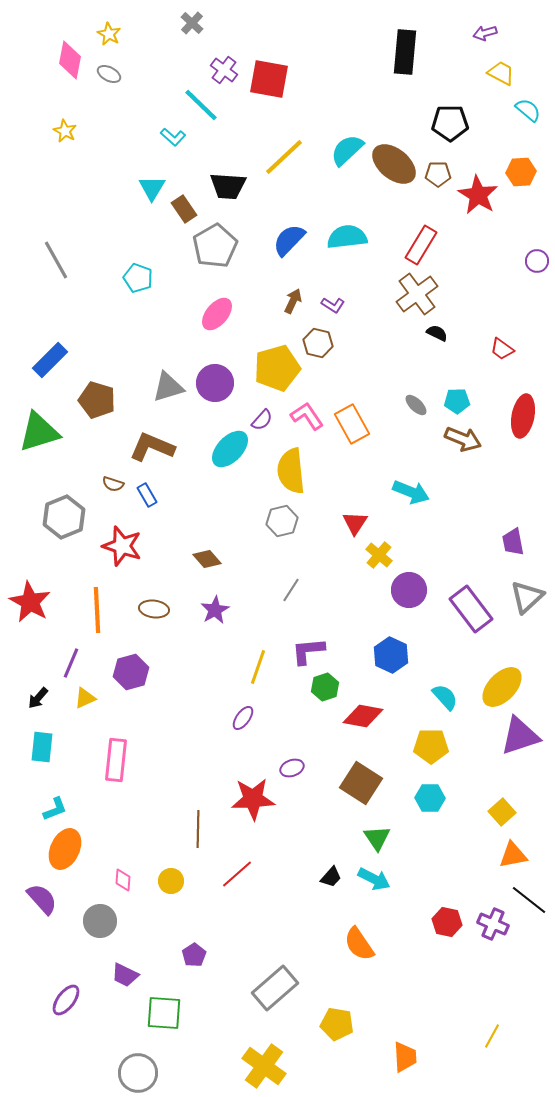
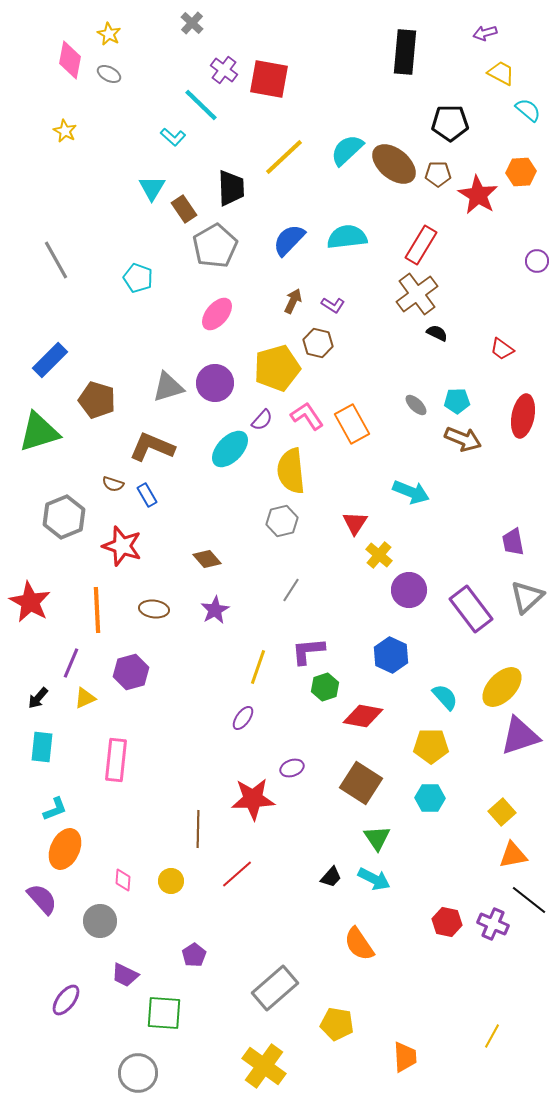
black trapezoid at (228, 186): moved 3 px right, 2 px down; rotated 96 degrees counterclockwise
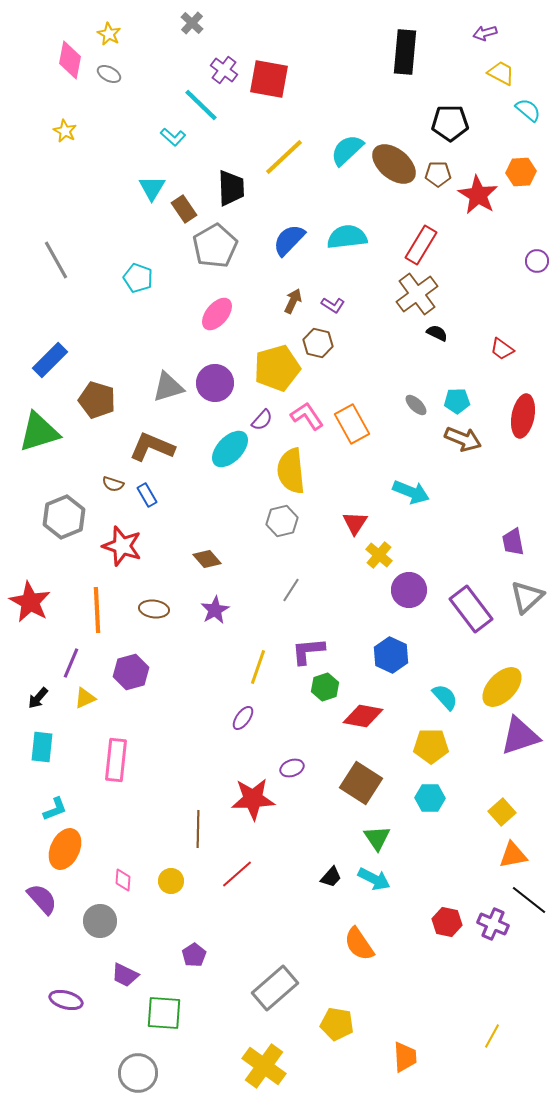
purple ellipse at (66, 1000): rotated 68 degrees clockwise
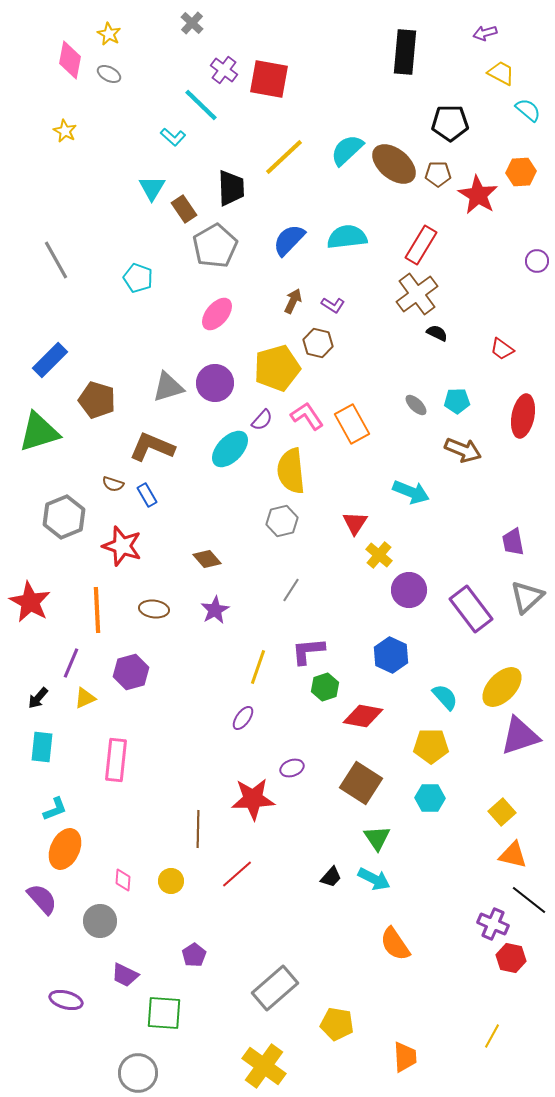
brown arrow at (463, 439): moved 11 px down
orange triangle at (513, 855): rotated 24 degrees clockwise
red hexagon at (447, 922): moved 64 px right, 36 px down
orange semicircle at (359, 944): moved 36 px right
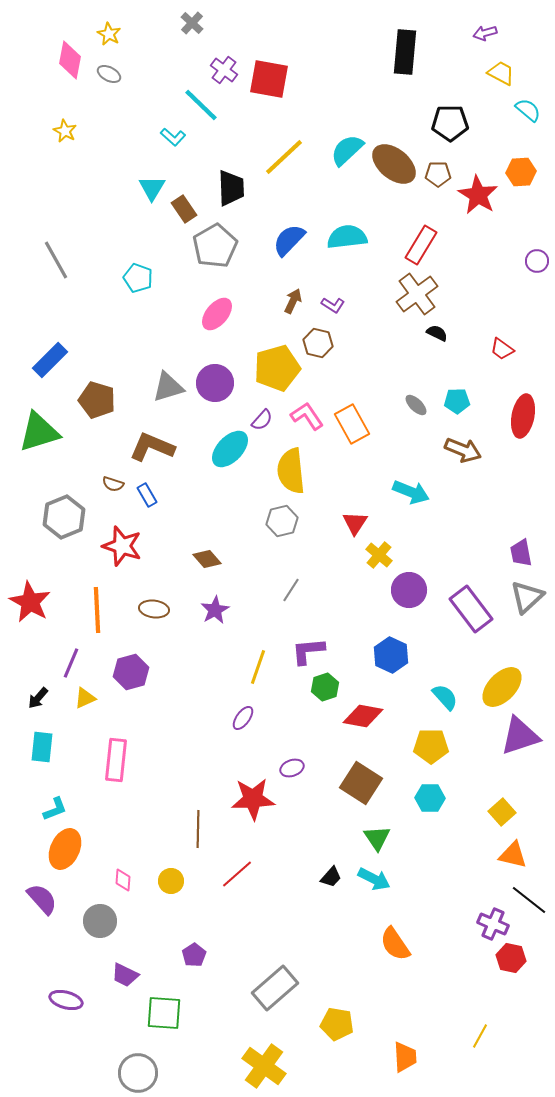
purple trapezoid at (513, 542): moved 8 px right, 11 px down
yellow line at (492, 1036): moved 12 px left
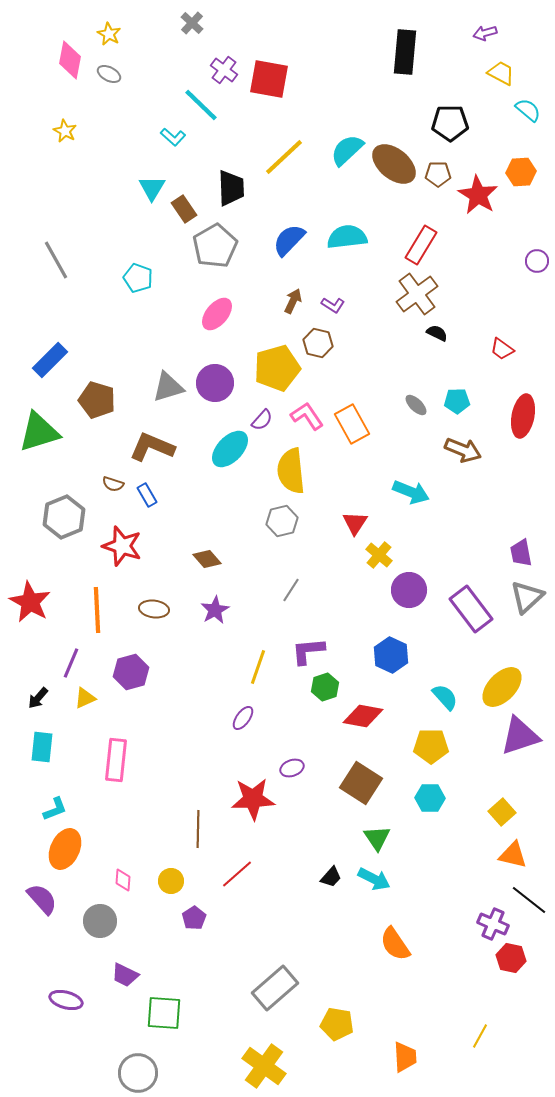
purple pentagon at (194, 955): moved 37 px up
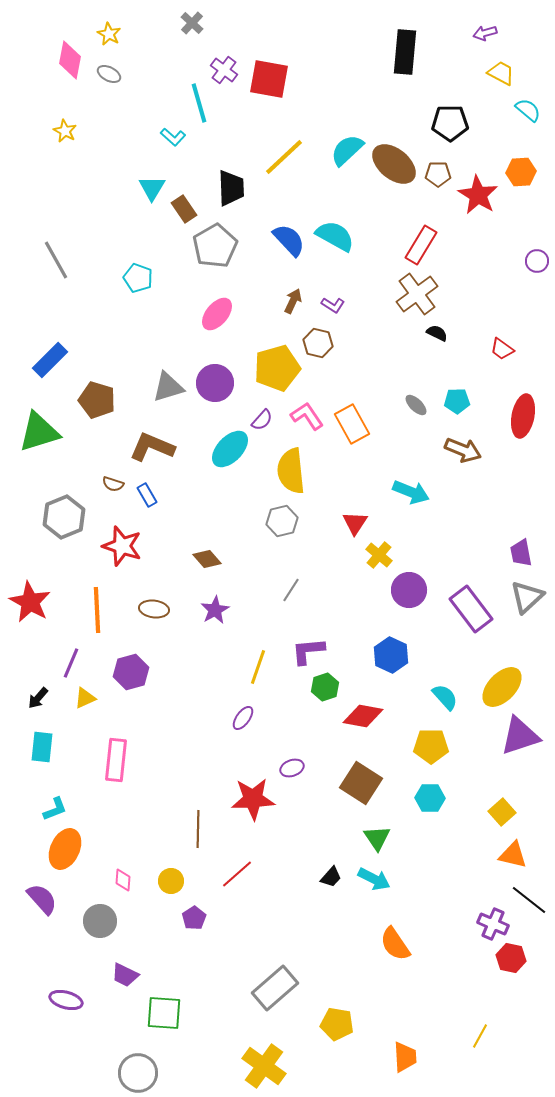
cyan line at (201, 105): moved 2 px left, 2 px up; rotated 30 degrees clockwise
cyan semicircle at (347, 237): moved 12 px left, 1 px up; rotated 36 degrees clockwise
blue semicircle at (289, 240): rotated 93 degrees clockwise
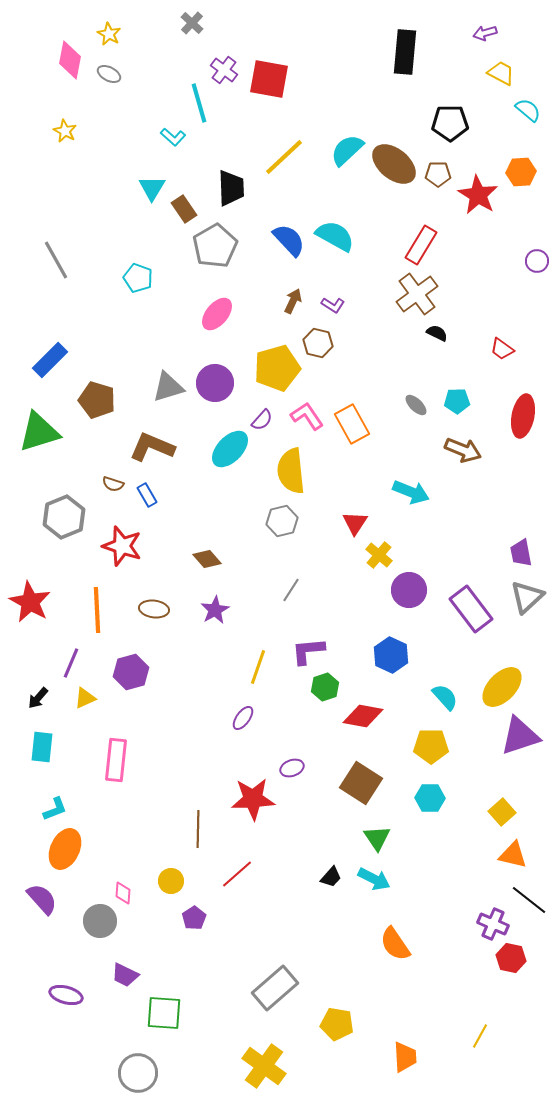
pink diamond at (123, 880): moved 13 px down
purple ellipse at (66, 1000): moved 5 px up
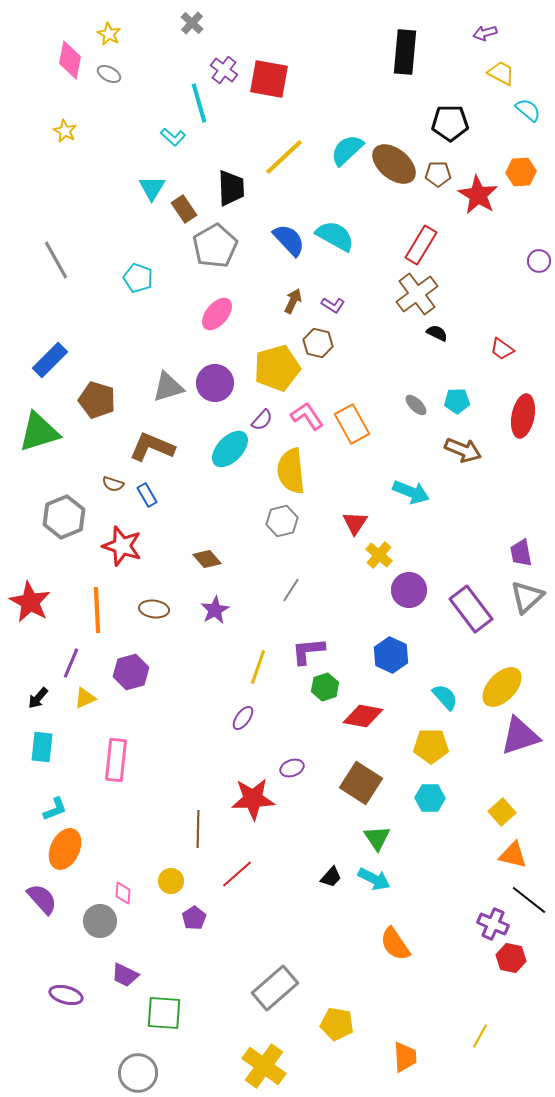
purple circle at (537, 261): moved 2 px right
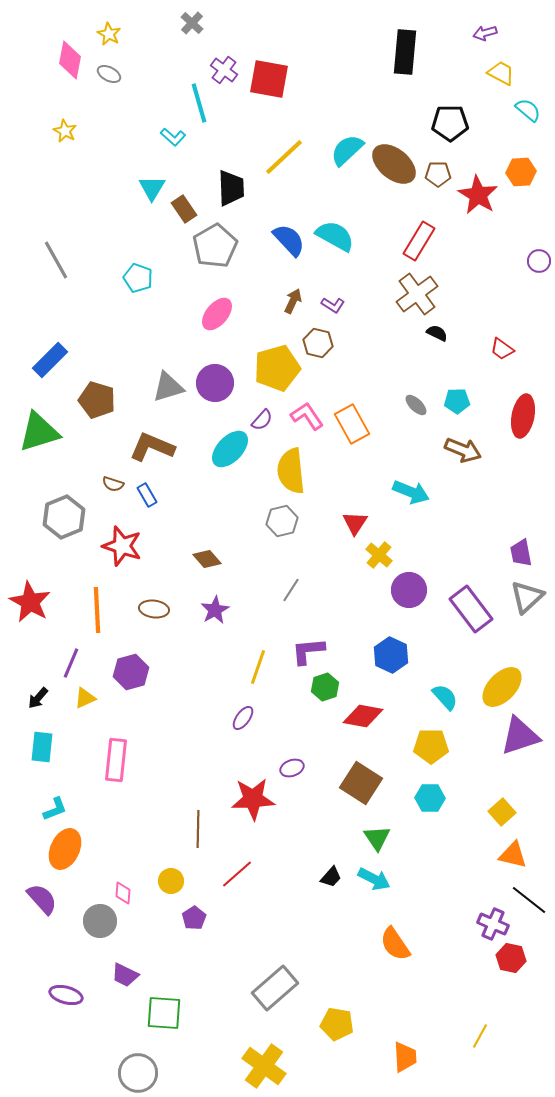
red rectangle at (421, 245): moved 2 px left, 4 px up
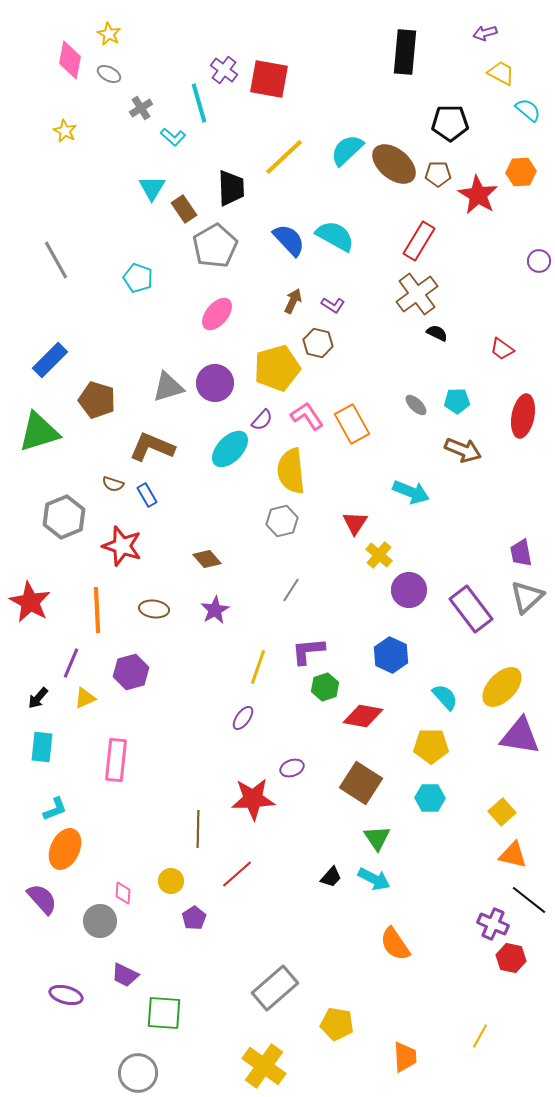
gray cross at (192, 23): moved 51 px left, 85 px down; rotated 15 degrees clockwise
purple triangle at (520, 736): rotated 27 degrees clockwise
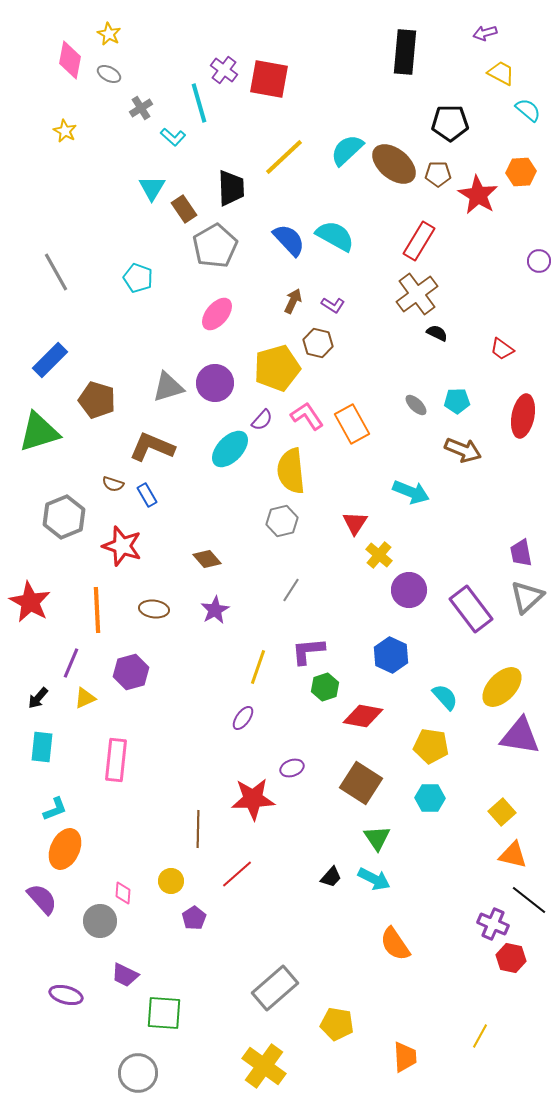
gray line at (56, 260): moved 12 px down
yellow pentagon at (431, 746): rotated 8 degrees clockwise
